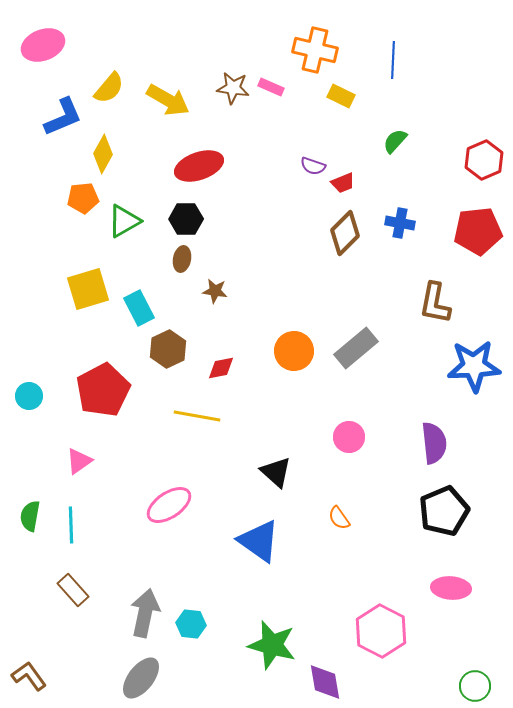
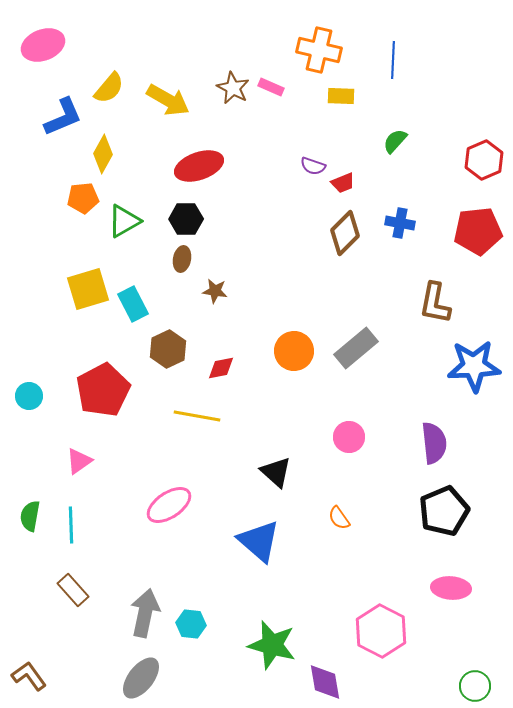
orange cross at (315, 50): moved 4 px right
brown star at (233, 88): rotated 20 degrees clockwise
yellow rectangle at (341, 96): rotated 24 degrees counterclockwise
cyan rectangle at (139, 308): moved 6 px left, 4 px up
blue triangle at (259, 541): rotated 6 degrees clockwise
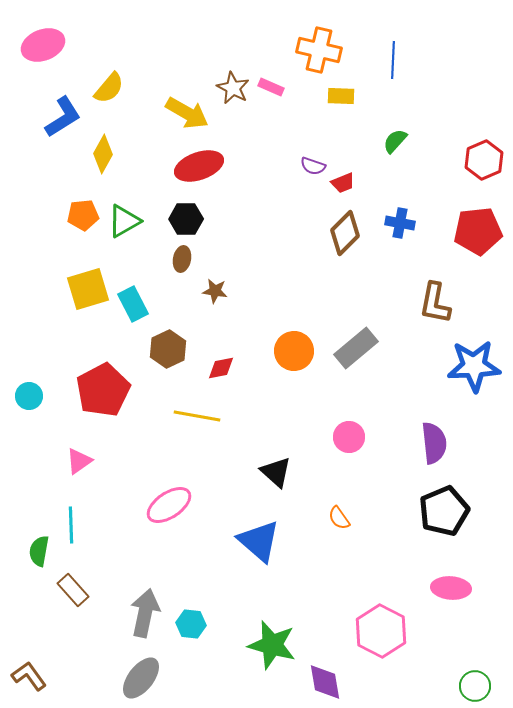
yellow arrow at (168, 100): moved 19 px right, 13 px down
blue L-shape at (63, 117): rotated 9 degrees counterclockwise
orange pentagon at (83, 198): moved 17 px down
green semicircle at (30, 516): moved 9 px right, 35 px down
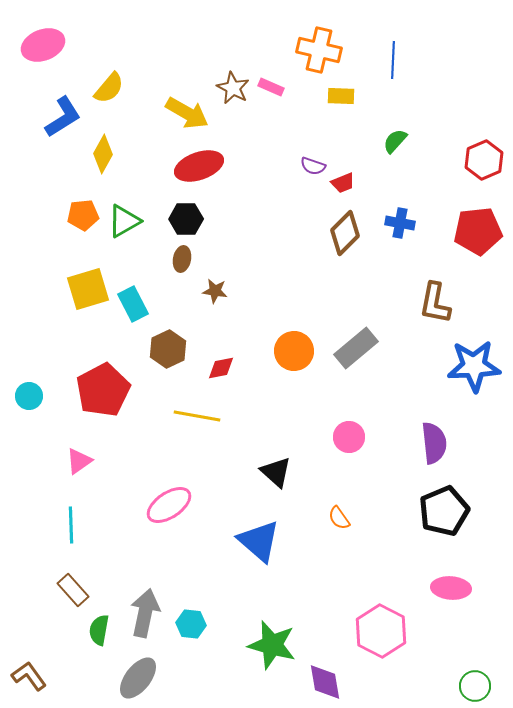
green semicircle at (39, 551): moved 60 px right, 79 px down
gray ellipse at (141, 678): moved 3 px left
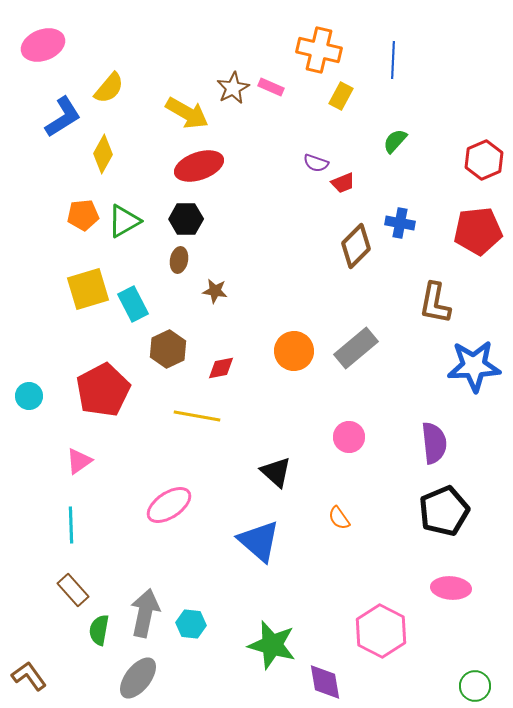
brown star at (233, 88): rotated 16 degrees clockwise
yellow rectangle at (341, 96): rotated 64 degrees counterclockwise
purple semicircle at (313, 166): moved 3 px right, 3 px up
brown diamond at (345, 233): moved 11 px right, 13 px down
brown ellipse at (182, 259): moved 3 px left, 1 px down
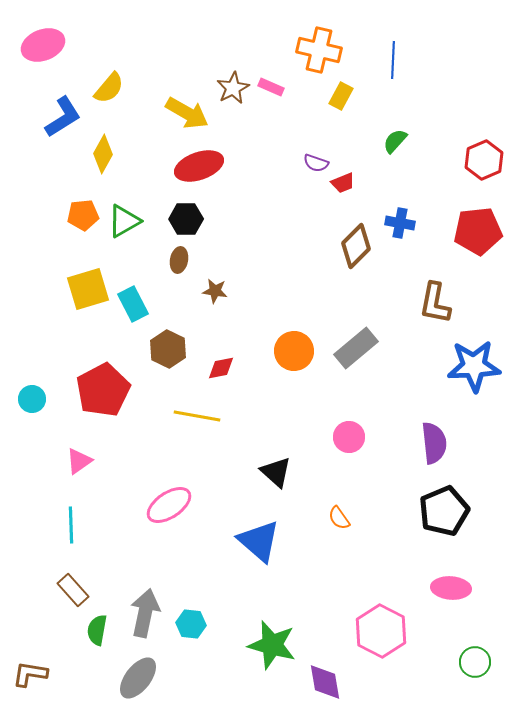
brown hexagon at (168, 349): rotated 9 degrees counterclockwise
cyan circle at (29, 396): moved 3 px right, 3 px down
green semicircle at (99, 630): moved 2 px left
brown L-shape at (29, 676): moved 1 px right, 2 px up; rotated 45 degrees counterclockwise
green circle at (475, 686): moved 24 px up
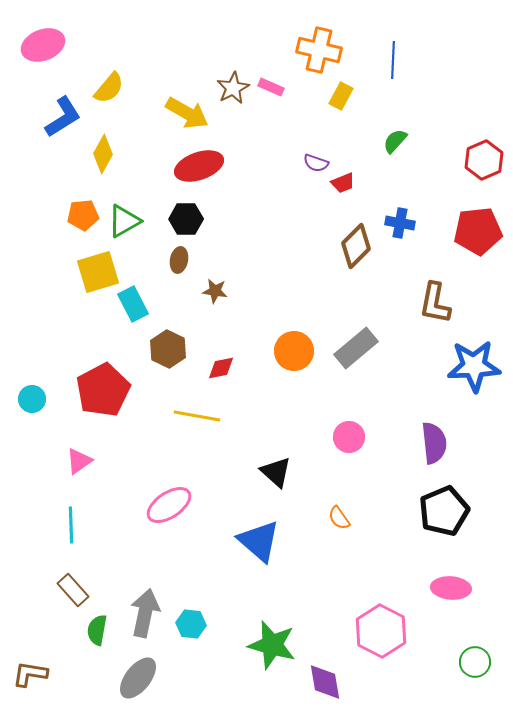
yellow square at (88, 289): moved 10 px right, 17 px up
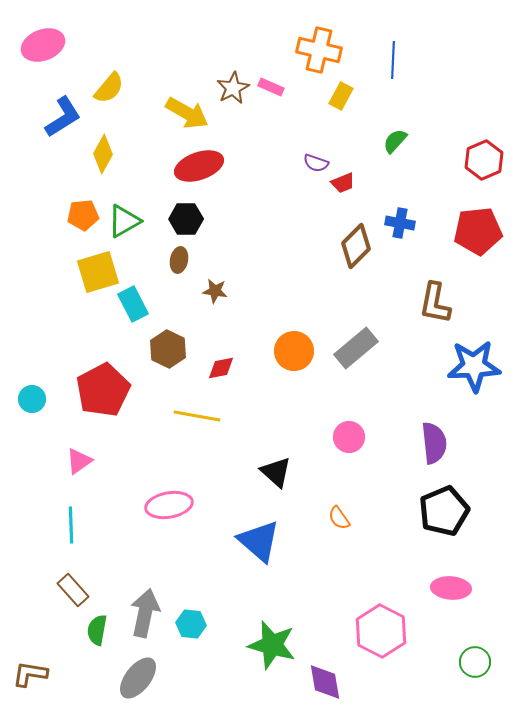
pink ellipse at (169, 505): rotated 24 degrees clockwise
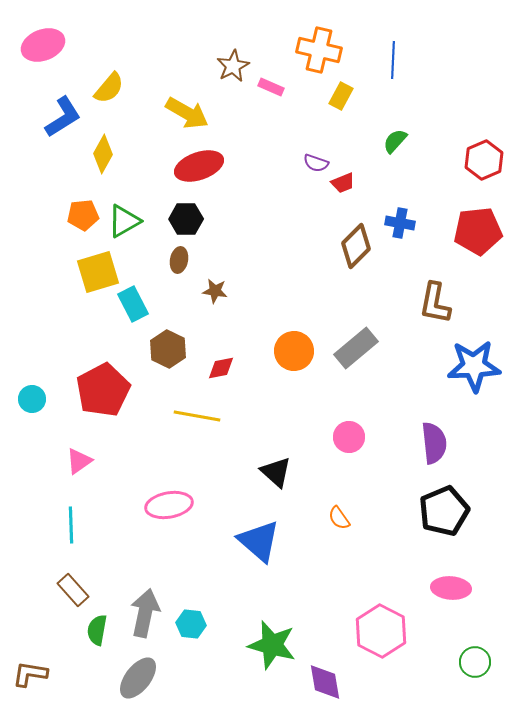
brown star at (233, 88): moved 22 px up
